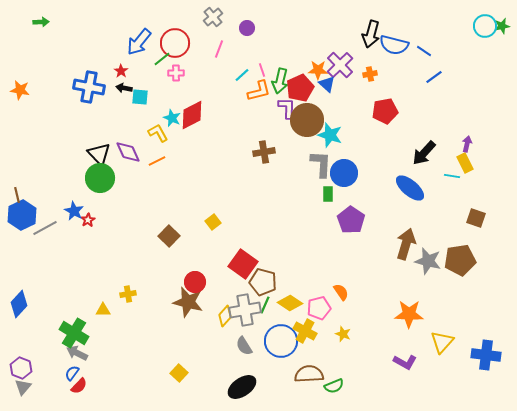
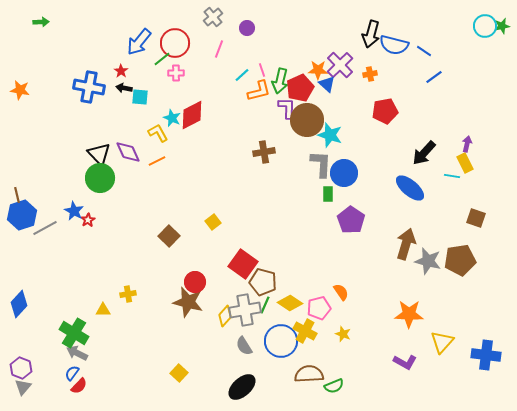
blue hexagon at (22, 215): rotated 8 degrees clockwise
black ellipse at (242, 387): rotated 8 degrees counterclockwise
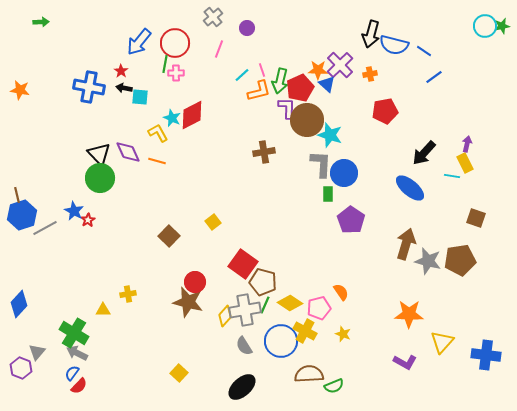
green line at (162, 59): moved 3 px right, 5 px down; rotated 42 degrees counterclockwise
orange line at (157, 161): rotated 42 degrees clockwise
gray triangle at (23, 387): moved 14 px right, 35 px up
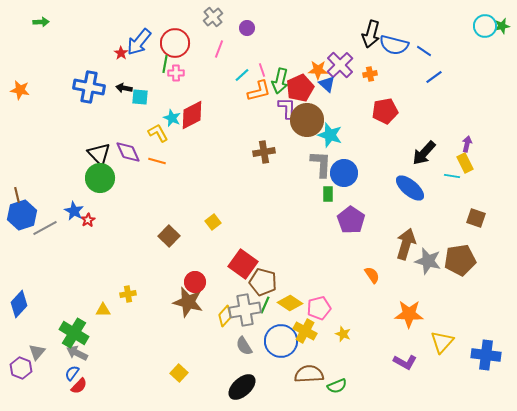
red star at (121, 71): moved 18 px up
orange semicircle at (341, 292): moved 31 px right, 17 px up
green semicircle at (334, 386): moved 3 px right
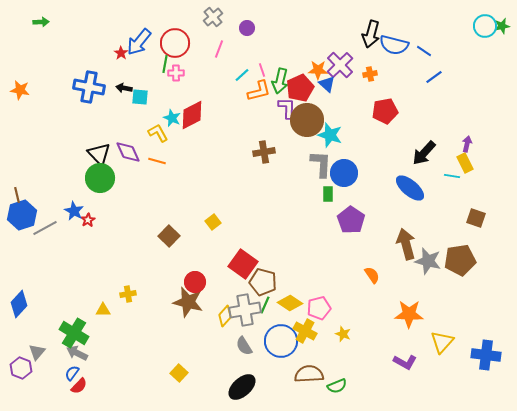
brown arrow at (406, 244): rotated 32 degrees counterclockwise
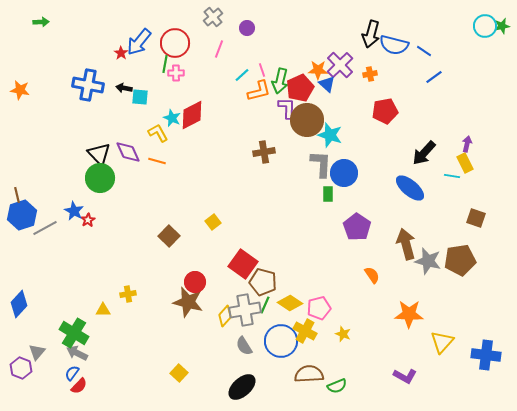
blue cross at (89, 87): moved 1 px left, 2 px up
purple pentagon at (351, 220): moved 6 px right, 7 px down
purple L-shape at (405, 362): moved 14 px down
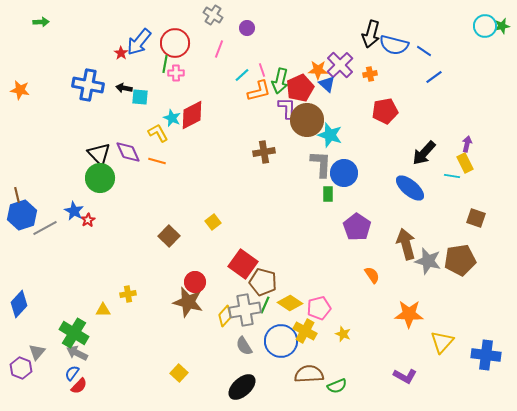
gray cross at (213, 17): moved 2 px up; rotated 18 degrees counterclockwise
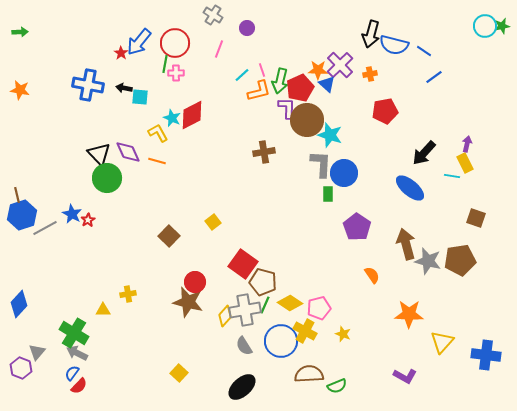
green arrow at (41, 22): moved 21 px left, 10 px down
green circle at (100, 178): moved 7 px right
blue star at (74, 211): moved 2 px left, 3 px down
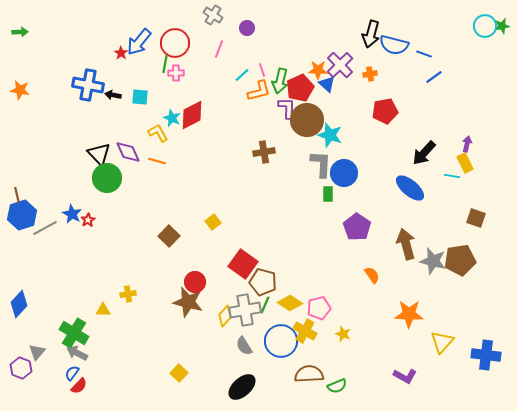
blue line at (424, 51): moved 3 px down; rotated 14 degrees counterclockwise
black arrow at (124, 88): moved 11 px left, 7 px down
gray star at (428, 261): moved 5 px right
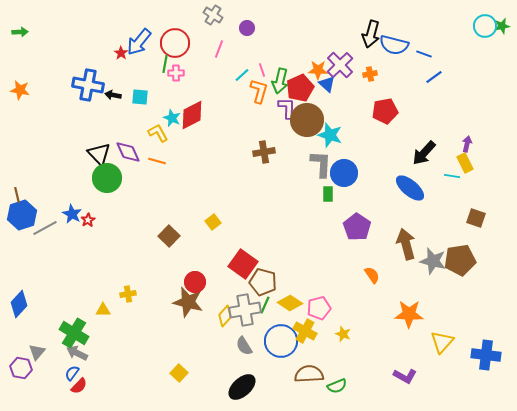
orange L-shape at (259, 91): rotated 60 degrees counterclockwise
purple hexagon at (21, 368): rotated 10 degrees counterclockwise
